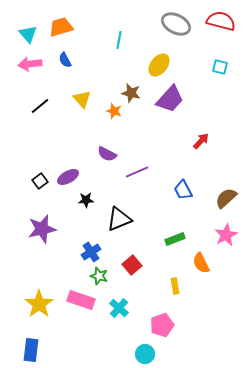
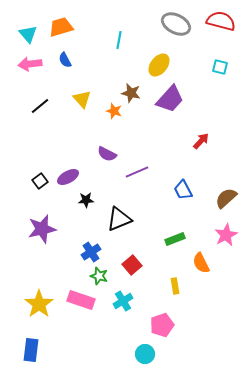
cyan cross: moved 4 px right, 7 px up; rotated 18 degrees clockwise
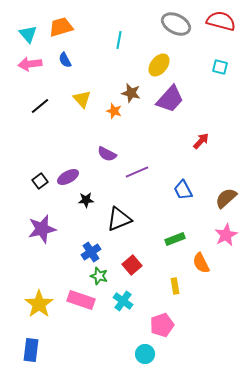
cyan cross: rotated 24 degrees counterclockwise
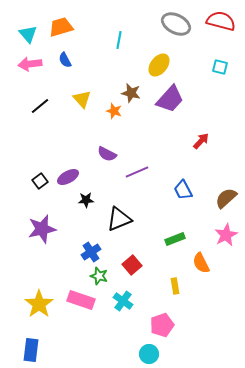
cyan circle: moved 4 px right
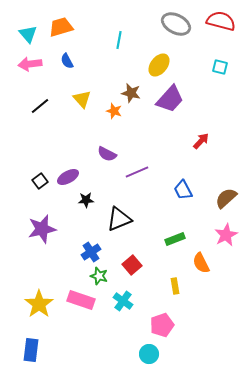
blue semicircle: moved 2 px right, 1 px down
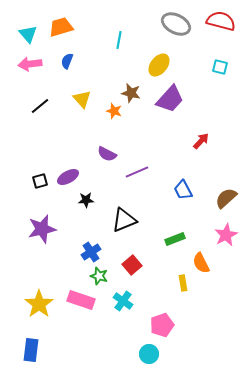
blue semicircle: rotated 49 degrees clockwise
black square: rotated 21 degrees clockwise
black triangle: moved 5 px right, 1 px down
yellow rectangle: moved 8 px right, 3 px up
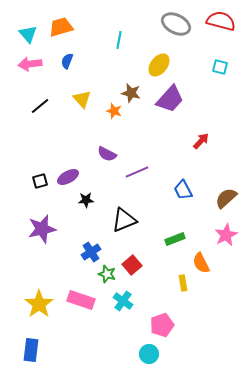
green star: moved 8 px right, 2 px up
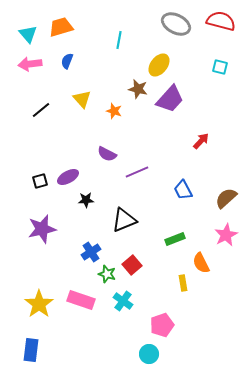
brown star: moved 7 px right, 4 px up
black line: moved 1 px right, 4 px down
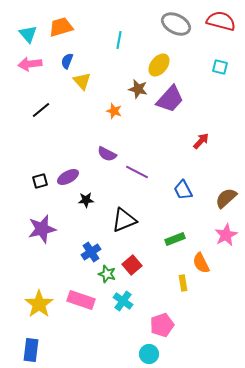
yellow triangle: moved 18 px up
purple line: rotated 50 degrees clockwise
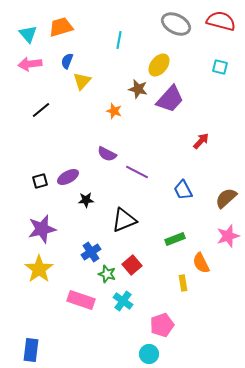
yellow triangle: rotated 24 degrees clockwise
pink star: moved 2 px right, 1 px down; rotated 10 degrees clockwise
yellow star: moved 35 px up
